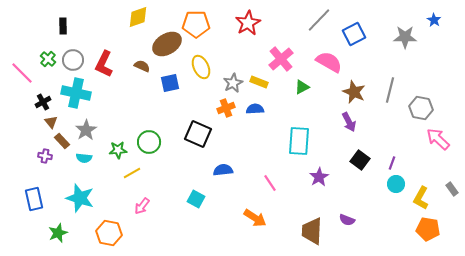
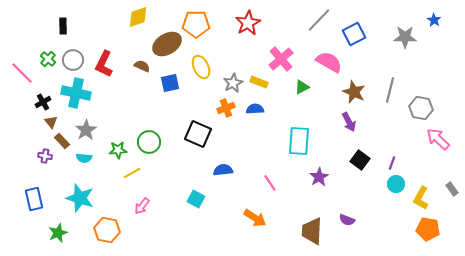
orange hexagon at (109, 233): moved 2 px left, 3 px up
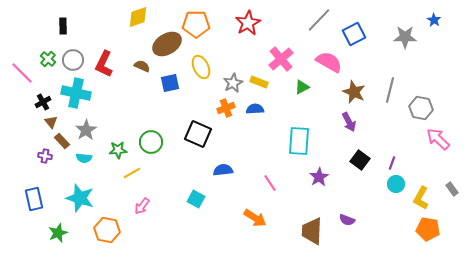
green circle at (149, 142): moved 2 px right
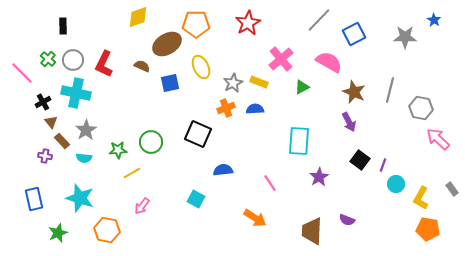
purple line at (392, 163): moved 9 px left, 2 px down
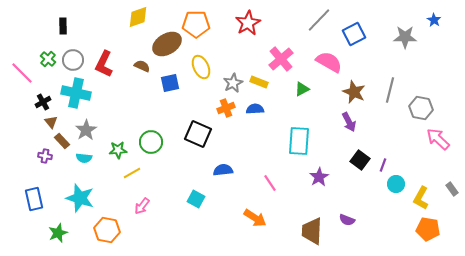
green triangle at (302, 87): moved 2 px down
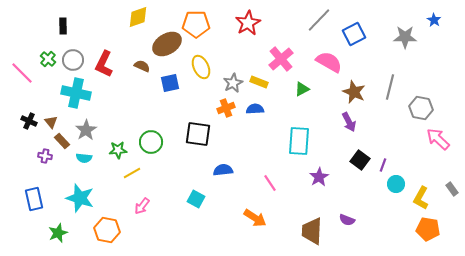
gray line at (390, 90): moved 3 px up
black cross at (43, 102): moved 14 px left, 19 px down; rotated 35 degrees counterclockwise
black square at (198, 134): rotated 16 degrees counterclockwise
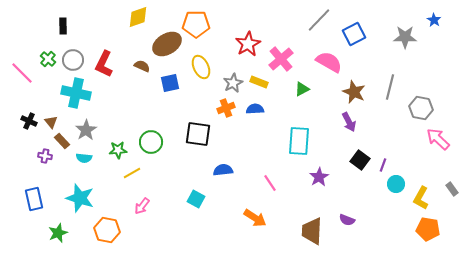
red star at (248, 23): moved 21 px down
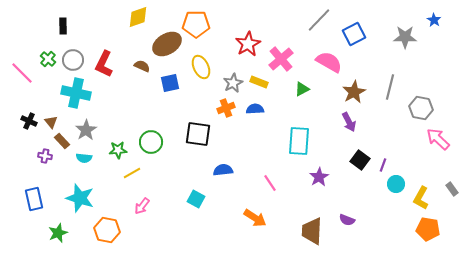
brown star at (354, 92): rotated 20 degrees clockwise
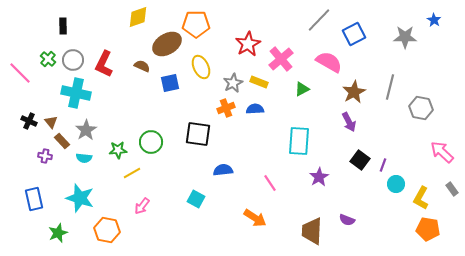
pink line at (22, 73): moved 2 px left
pink arrow at (438, 139): moved 4 px right, 13 px down
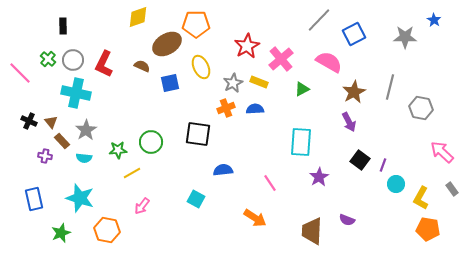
red star at (248, 44): moved 1 px left, 2 px down
cyan rectangle at (299, 141): moved 2 px right, 1 px down
green star at (58, 233): moved 3 px right
